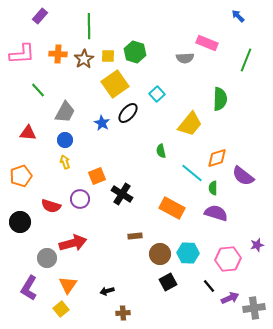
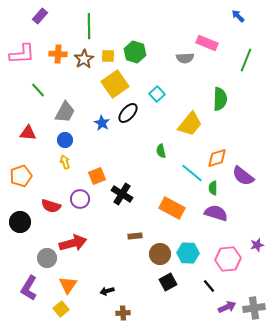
purple arrow at (230, 298): moved 3 px left, 9 px down
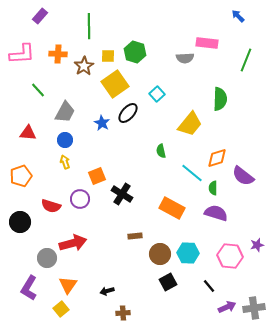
pink rectangle at (207, 43): rotated 15 degrees counterclockwise
brown star at (84, 59): moved 7 px down
pink hexagon at (228, 259): moved 2 px right, 3 px up; rotated 10 degrees clockwise
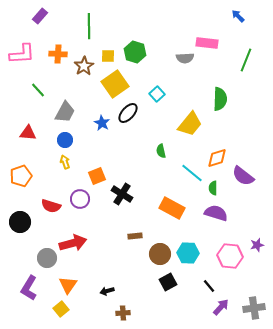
purple arrow at (227, 307): moved 6 px left; rotated 24 degrees counterclockwise
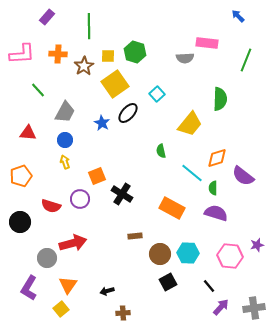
purple rectangle at (40, 16): moved 7 px right, 1 px down
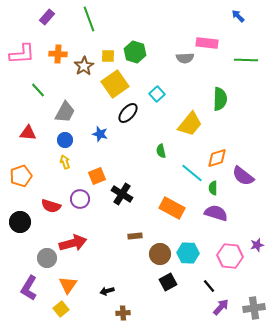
green line at (89, 26): moved 7 px up; rotated 20 degrees counterclockwise
green line at (246, 60): rotated 70 degrees clockwise
blue star at (102, 123): moved 2 px left, 11 px down; rotated 14 degrees counterclockwise
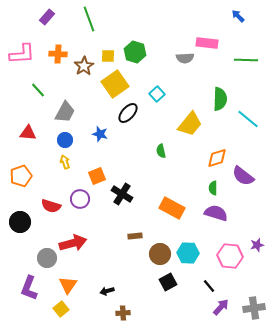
cyan line at (192, 173): moved 56 px right, 54 px up
purple L-shape at (29, 288): rotated 10 degrees counterclockwise
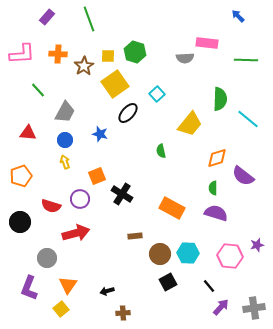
red arrow at (73, 243): moved 3 px right, 10 px up
